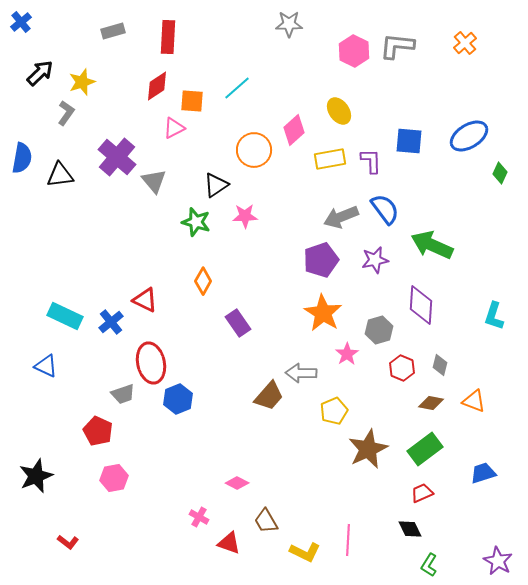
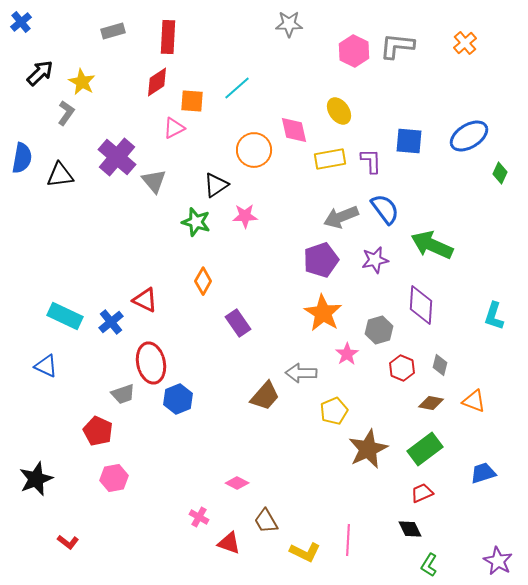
yellow star at (82, 82): rotated 24 degrees counterclockwise
red diamond at (157, 86): moved 4 px up
pink diamond at (294, 130): rotated 60 degrees counterclockwise
brown trapezoid at (269, 396): moved 4 px left
black star at (36, 476): moved 3 px down
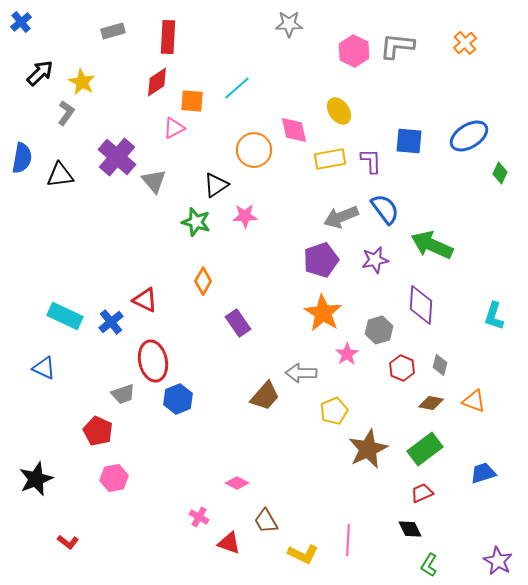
red ellipse at (151, 363): moved 2 px right, 2 px up
blue triangle at (46, 366): moved 2 px left, 2 px down
yellow L-shape at (305, 552): moved 2 px left, 2 px down
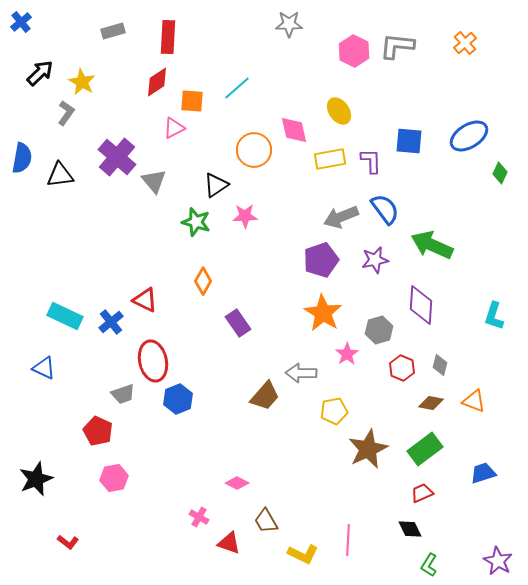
yellow pentagon at (334, 411): rotated 12 degrees clockwise
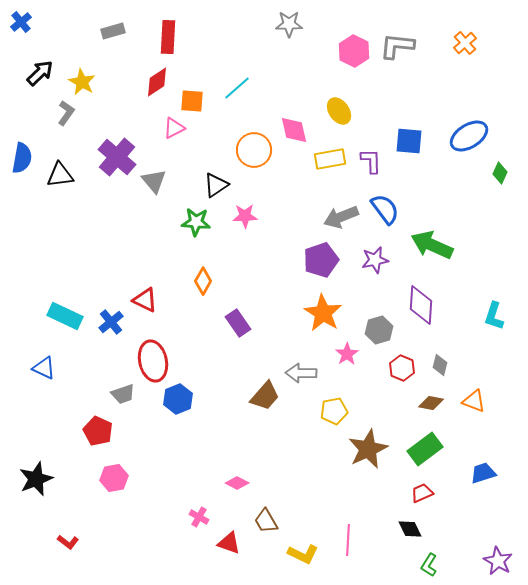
green star at (196, 222): rotated 12 degrees counterclockwise
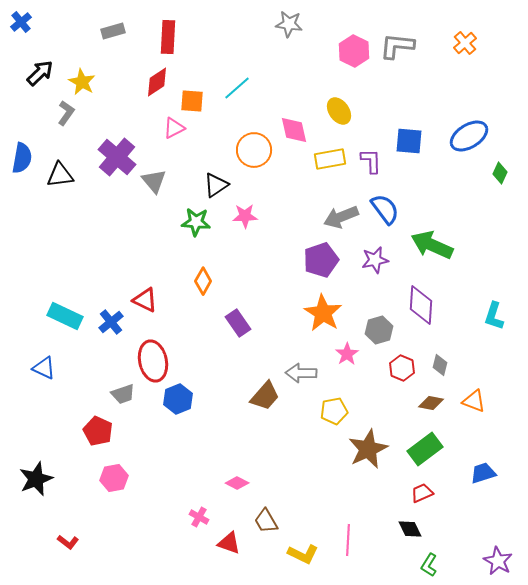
gray star at (289, 24): rotated 8 degrees clockwise
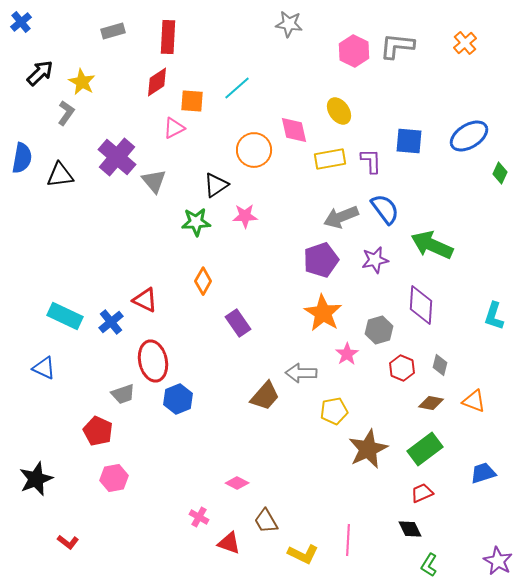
green star at (196, 222): rotated 8 degrees counterclockwise
